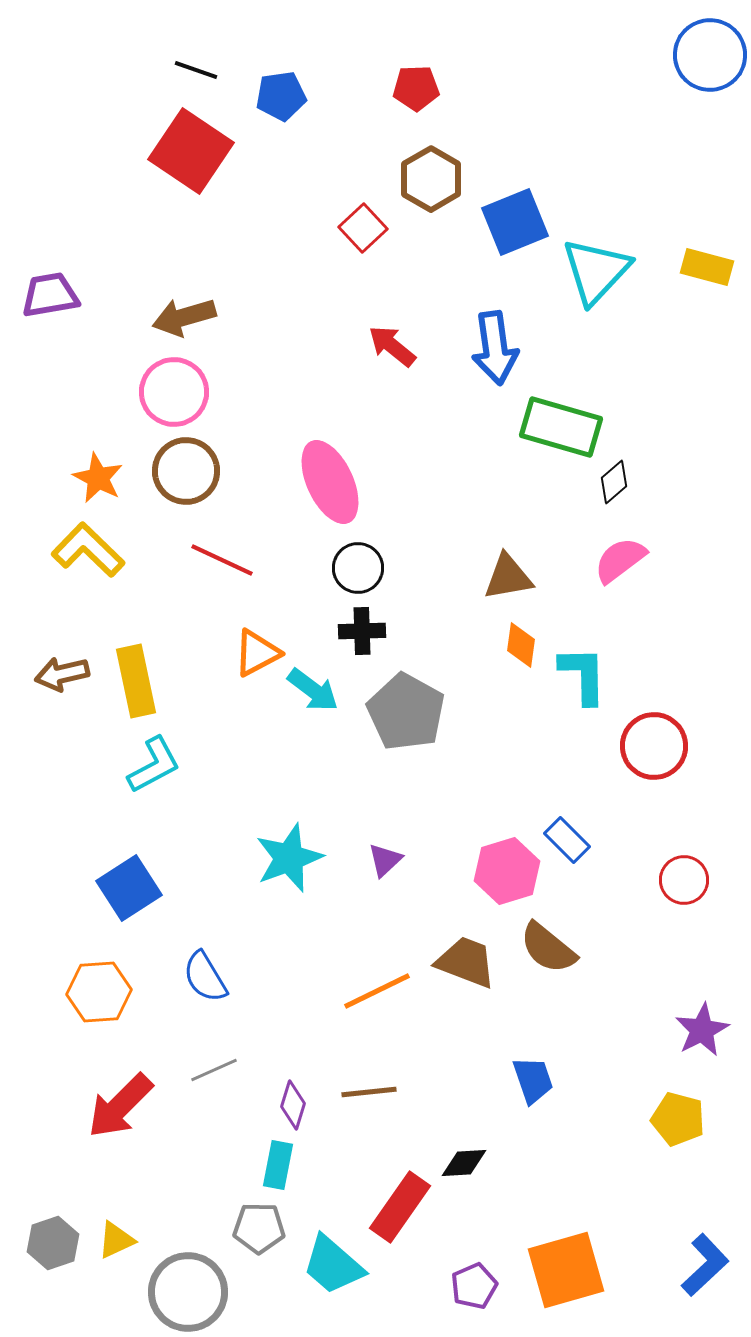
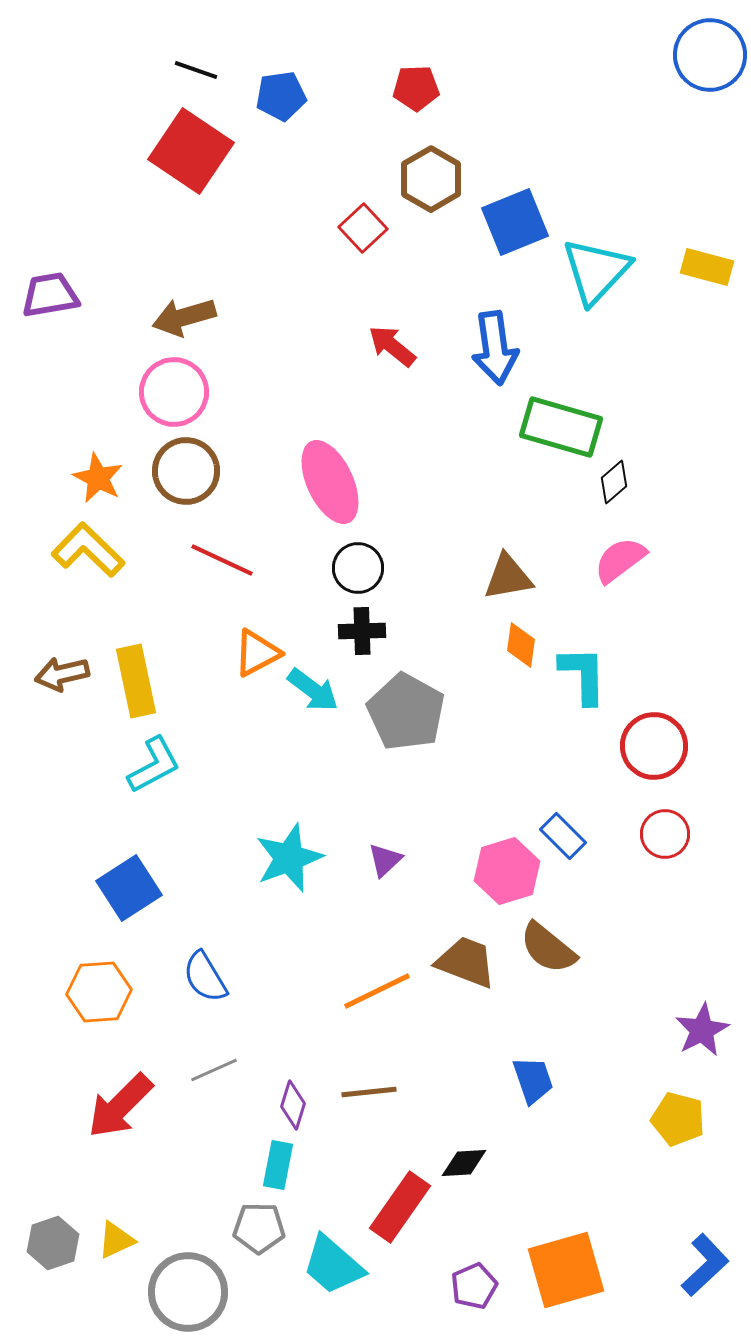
blue rectangle at (567, 840): moved 4 px left, 4 px up
red circle at (684, 880): moved 19 px left, 46 px up
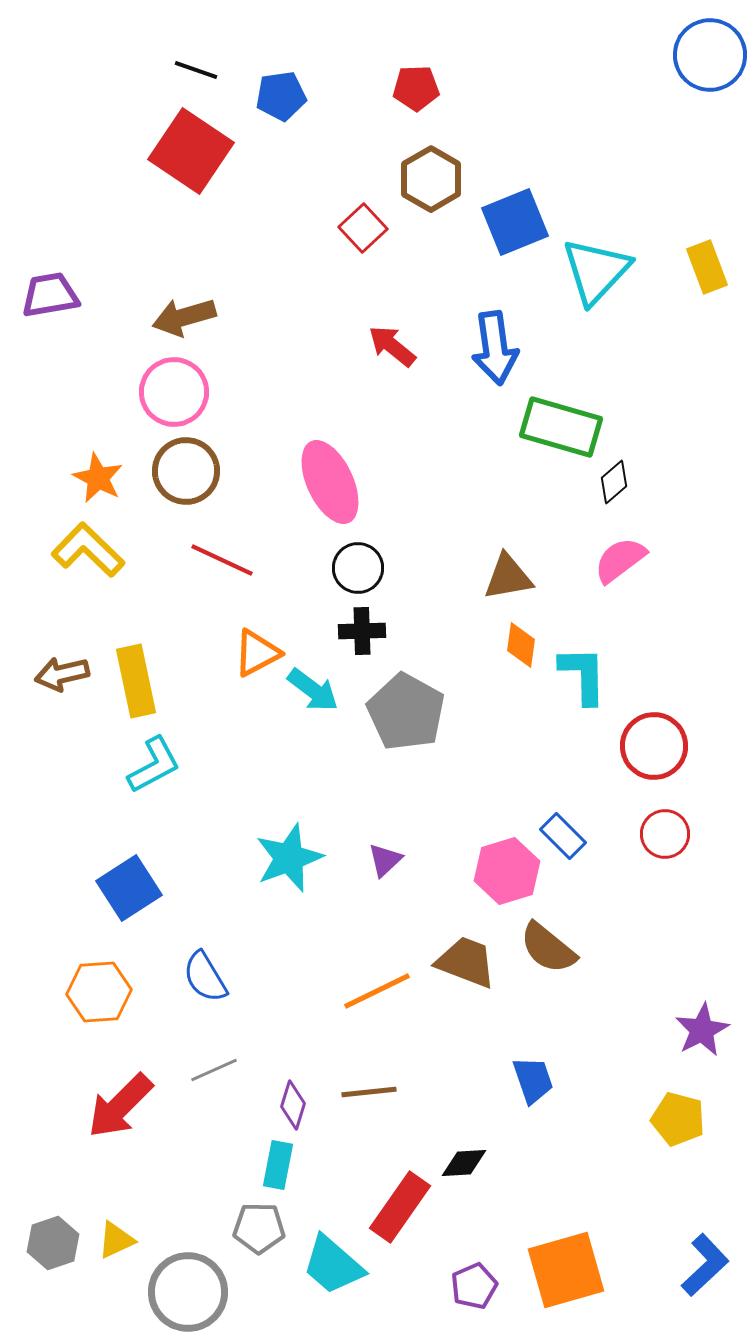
yellow rectangle at (707, 267): rotated 54 degrees clockwise
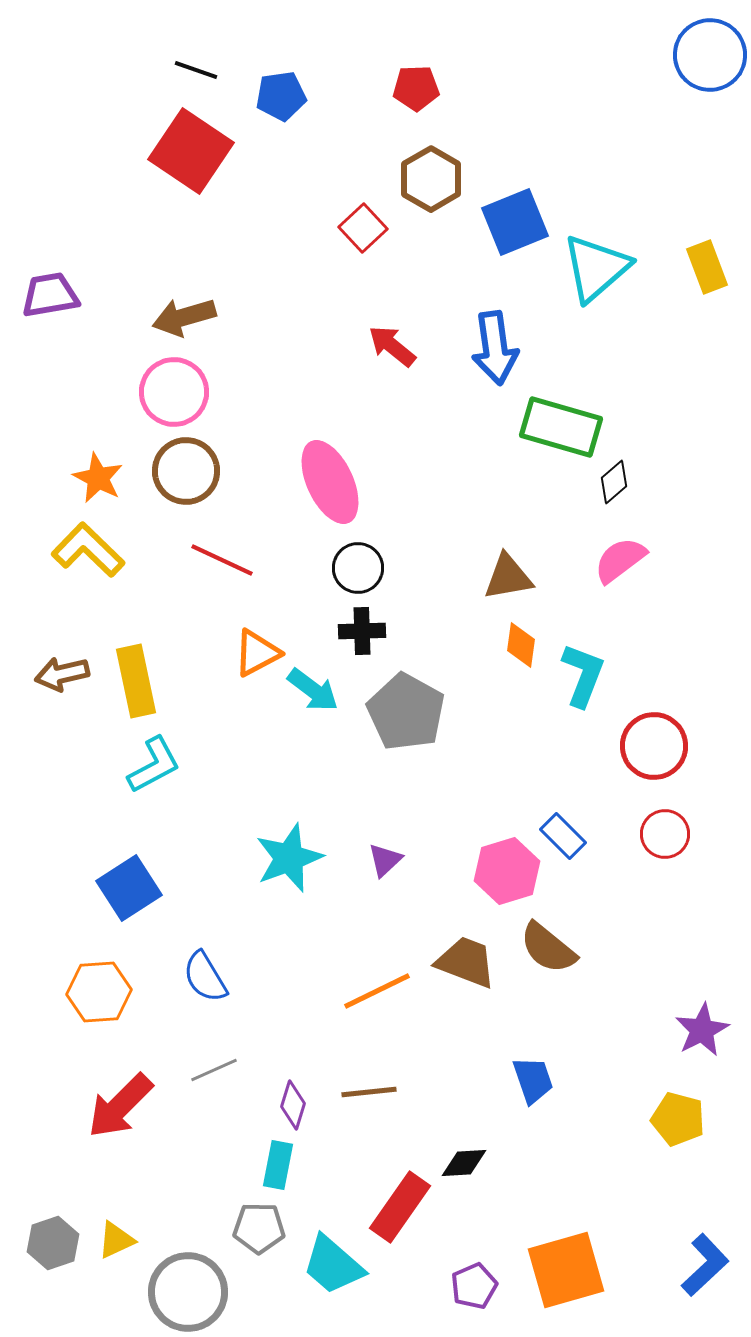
cyan triangle at (596, 271): moved 3 px up; rotated 6 degrees clockwise
cyan L-shape at (583, 675): rotated 22 degrees clockwise
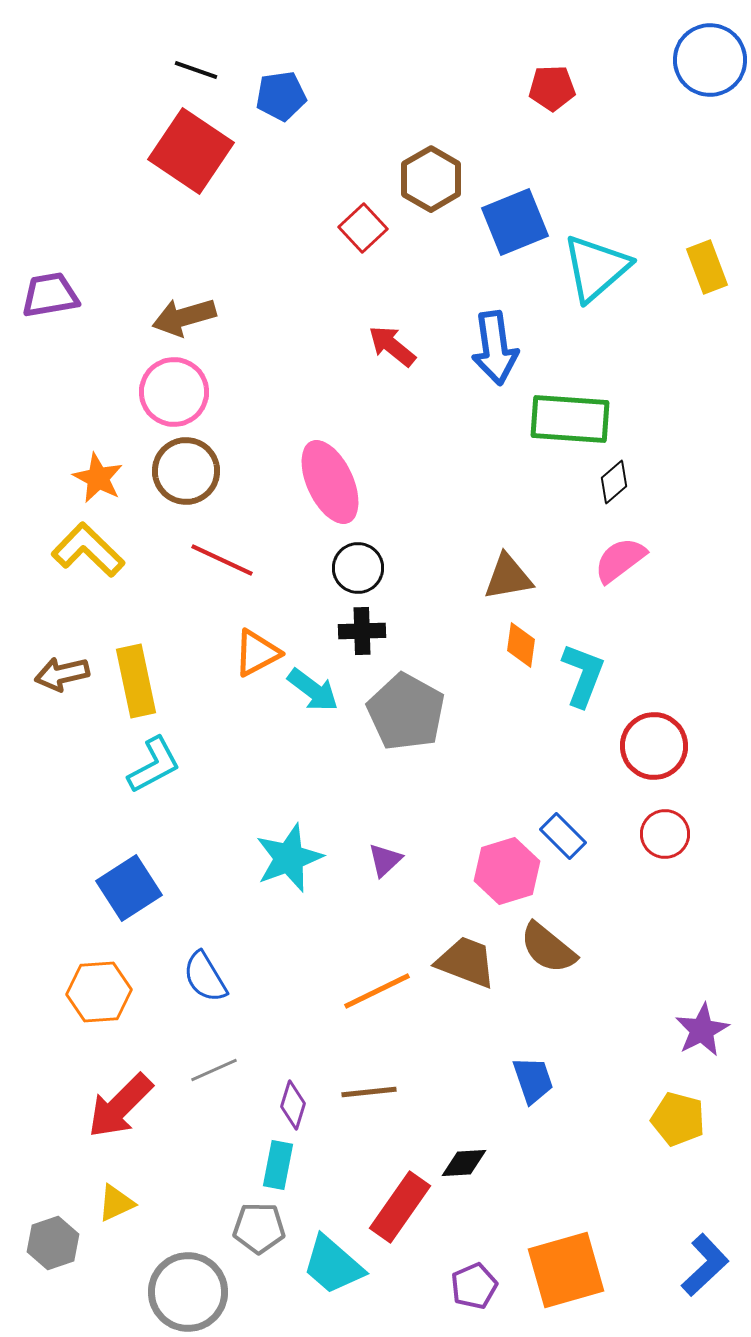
blue circle at (710, 55): moved 5 px down
red pentagon at (416, 88): moved 136 px right
green rectangle at (561, 427): moved 9 px right, 8 px up; rotated 12 degrees counterclockwise
yellow triangle at (116, 1240): moved 37 px up
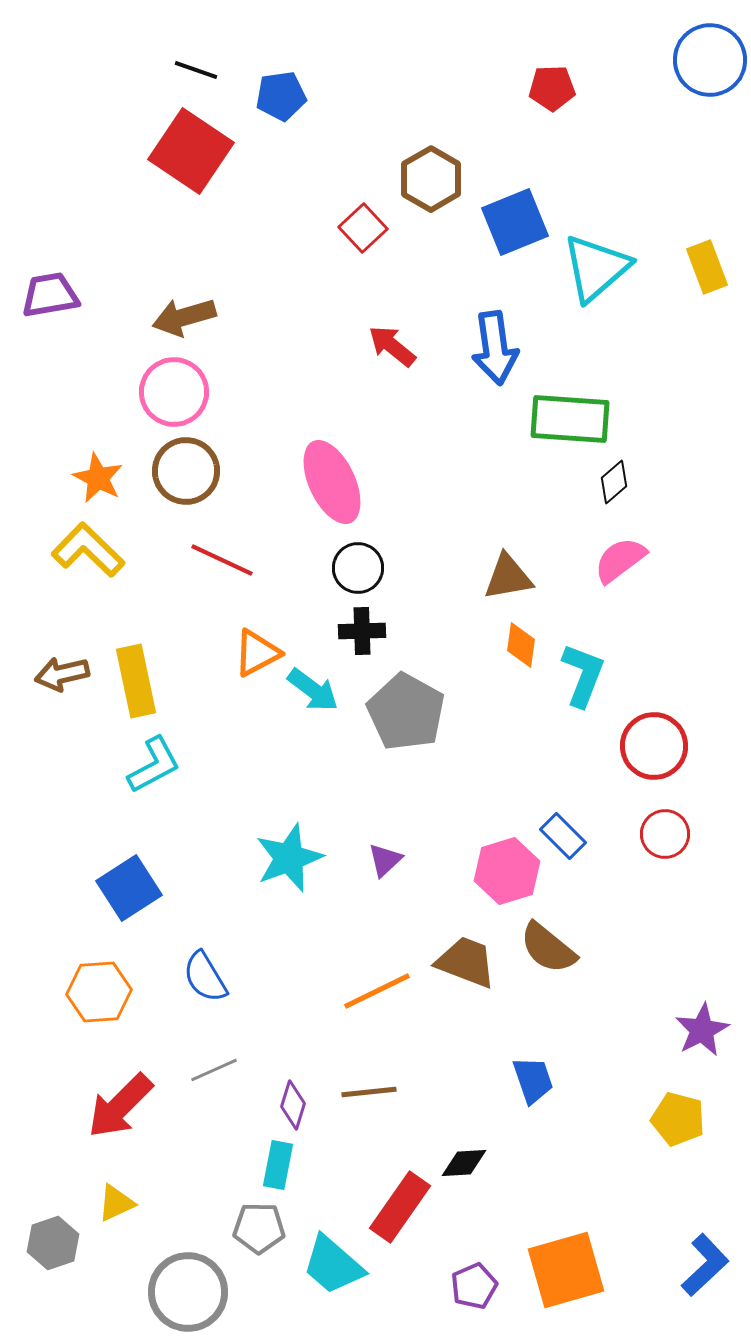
pink ellipse at (330, 482): moved 2 px right
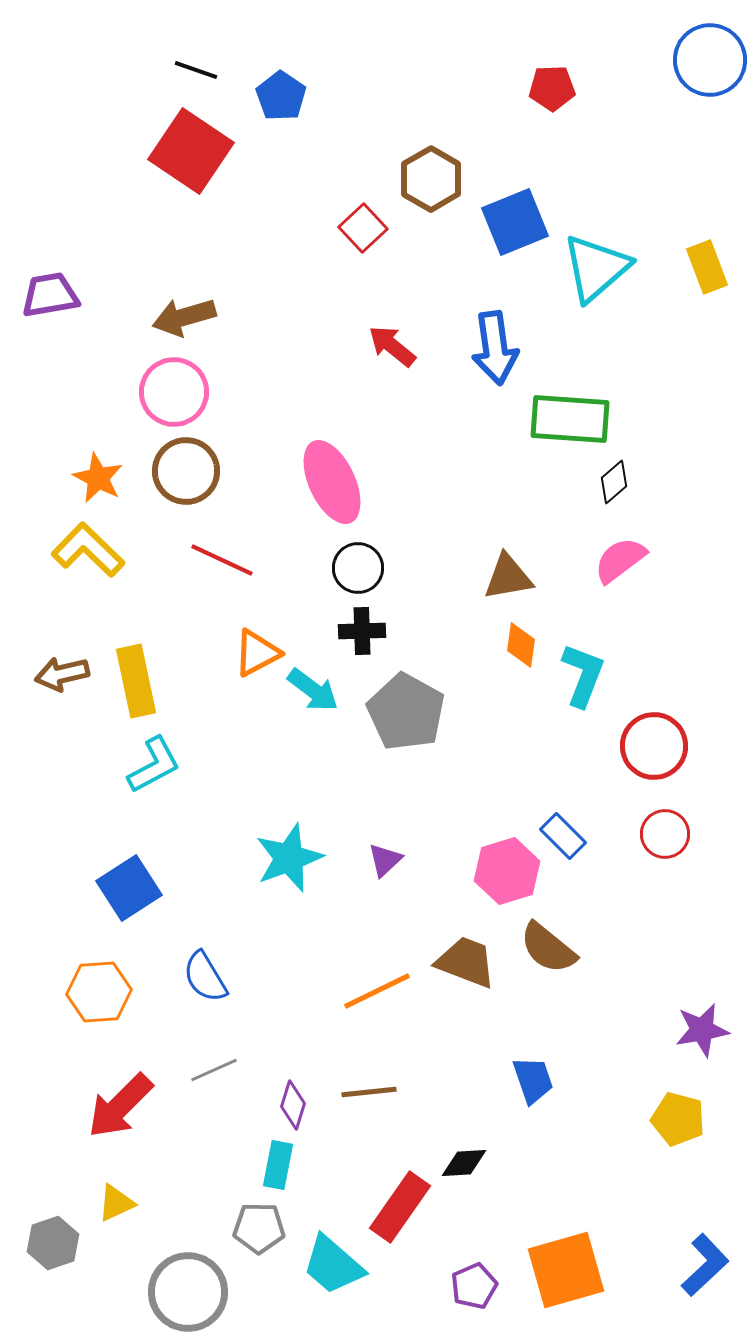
blue pentagon at (281, 96): rotated 30 degrees counterclockwise
purple star at (702, 1030): rotated 18 degrees clockwise
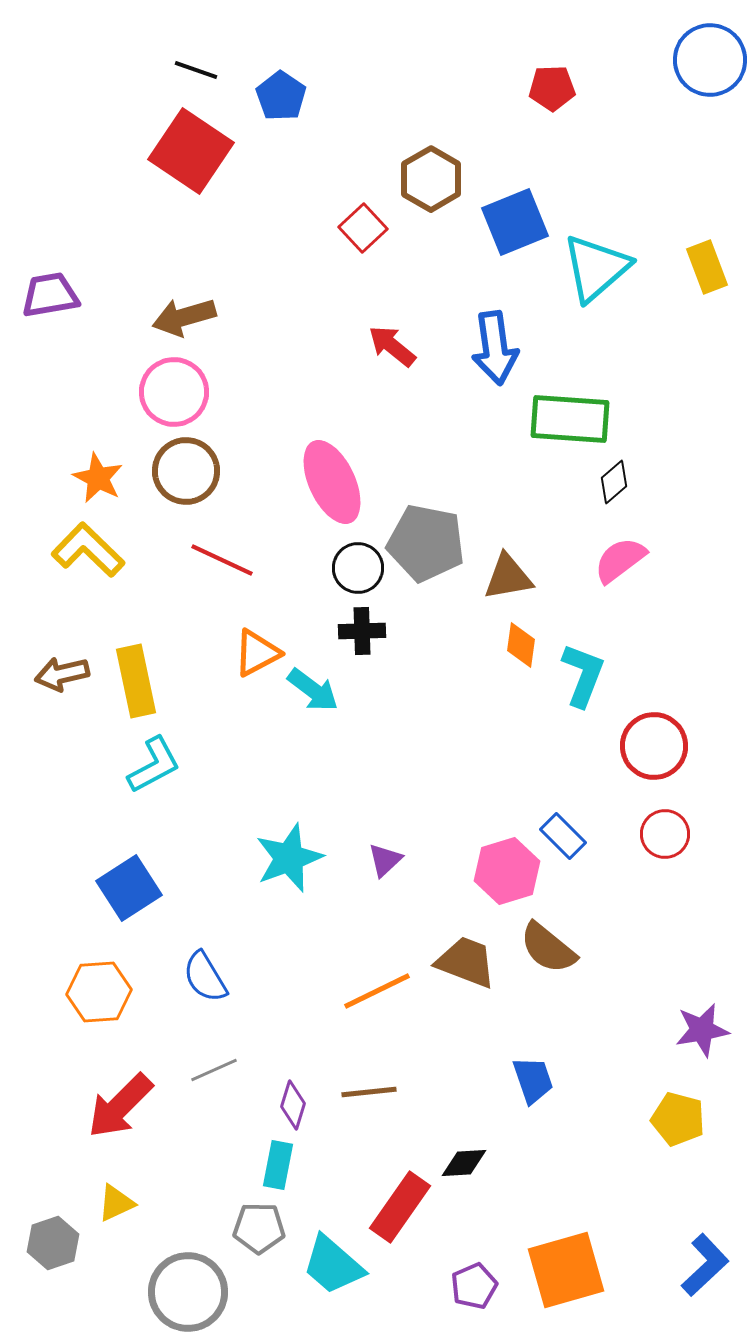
gray pentagon at (406, 712): moved 20 px right, 169 px up; rotated 18 degrees counterclockwise
